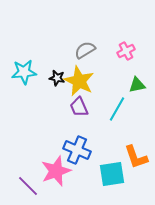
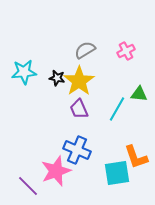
yellow star: rotated 12 degrees clockwise
green triangle: moved 2 px right, 9 px down; rotated 18 degrees clockwise
purple trapezoid: moved 2 px down
cyan square: moved 5 px right, 1 px up
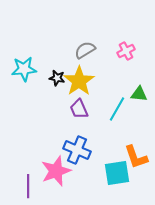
cyan star: moved 3 px up
purple line: rotated 45 degrees clockwise
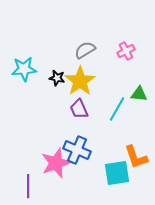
yellow star: moved 1 px right
pink star: moved 8 px up
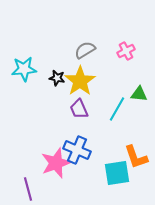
purple line: moved 3 px down; rotated 15 degrees counterclockwise
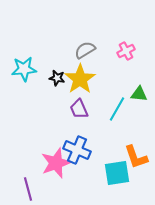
yellow star: moved 2 px up
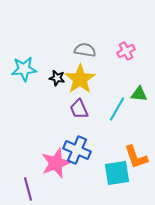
gray semicircle: rotated 40 degrees clockwise
